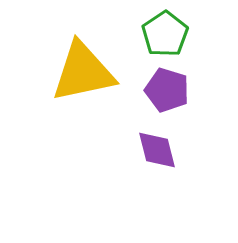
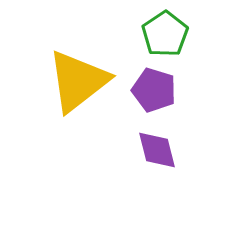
yellow triangle: moved 5 px left, 9 px down; rotated 26 degrees counterclockwise
purple pentagon: moved 13 px left
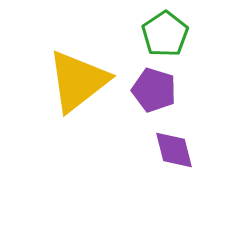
purple diamond: moved 17 px right
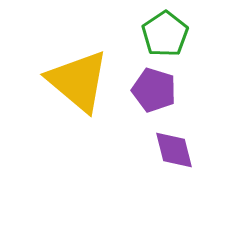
yellow triangle: rotated 42 degrees counterclockwise
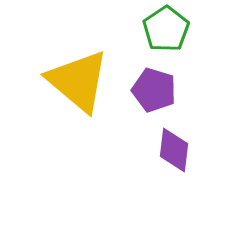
green pentagon: moved 1 px right, 5 px up
purple diamond: rotated 21 degrees clockwise
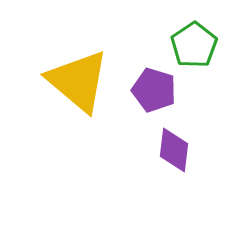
green pentagon: moved 28 px right, 16 px down
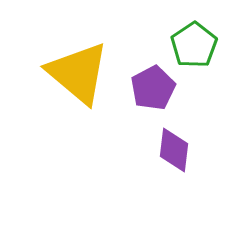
yellow triangle: moved 8 px up
purple pentagon: moved 1 px left, 2 px up; rotated 27 degrees clockwise
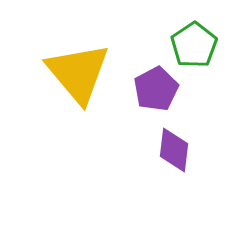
yellow triangle: rotated 10 degrees clockwise
purple pentagon: moved 3 px right, 1 px down
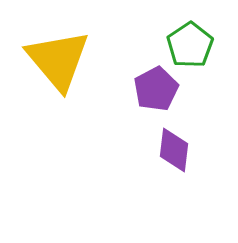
green pentagon: moved 4 px left
yellow triangle: moved 20 px left, 13 px up
